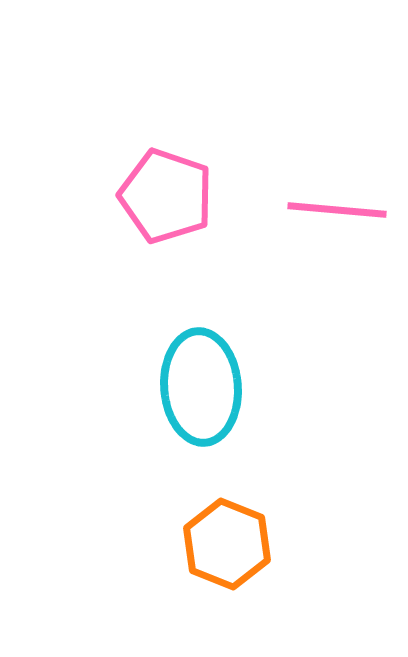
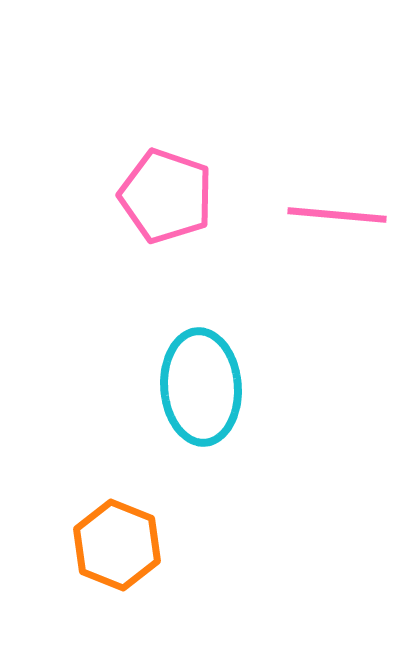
pink line: moved 5 px down
orange hexagon: moved 110 px left, 1 px down
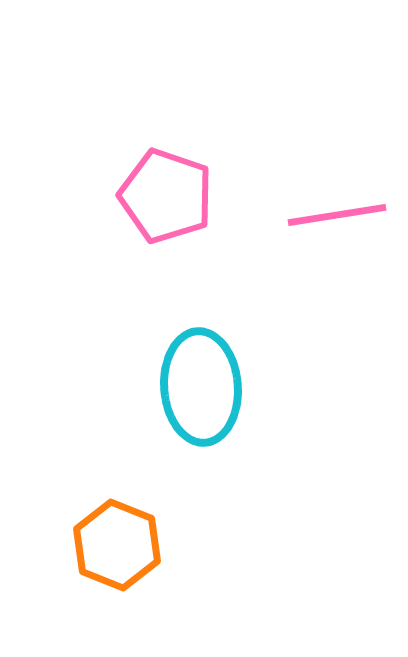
pink line: rotated 14 degrees counterclockwise
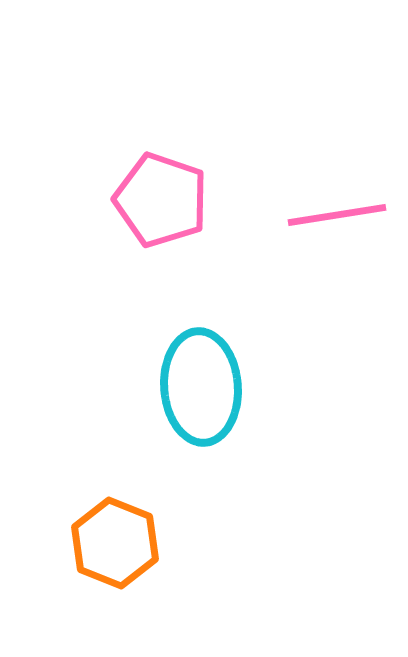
pink pentagon: moved 5 px left, 4 px down
orange hexagon: moved 2 px left, 2 px up
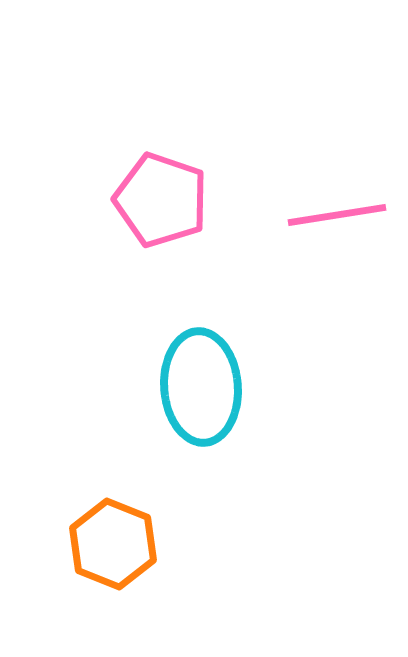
orange hexagon: moved 2 px left, 1 px down
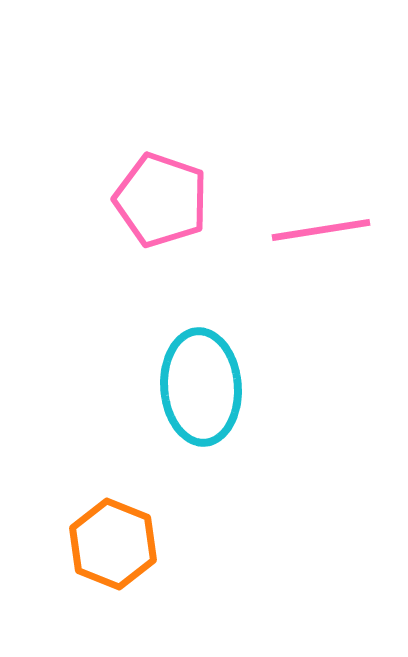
pink line: moved 16 px left, 15 px down
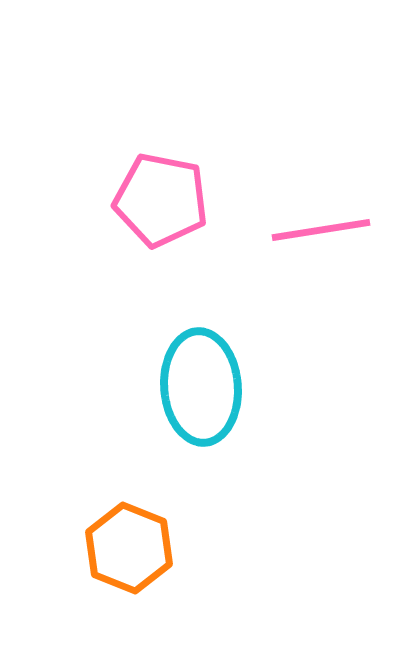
pink pentagon: rotated 8 degrees counterclockwise
orange hexagon: moved 16 px right, 4 px down
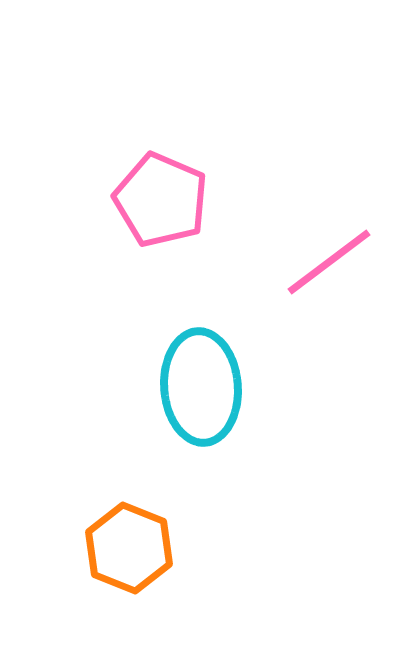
pink pentagon: rotated 12 degrees clockwise
pink line: moved 8 px right, 32 px down; rotated 28 degrees counterclockwise
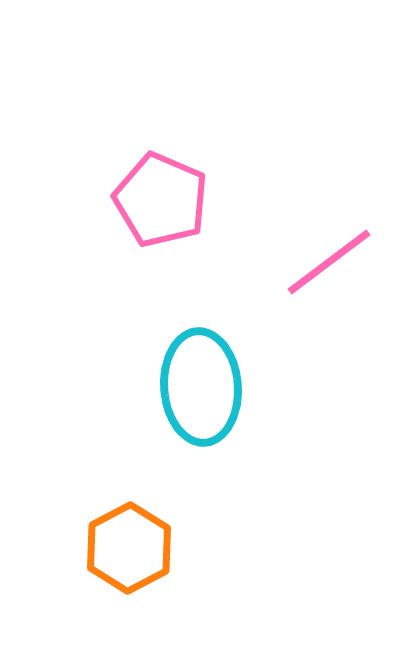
orange hexagon: rotated 10 degrees clockwise
